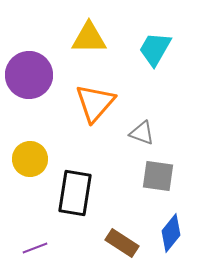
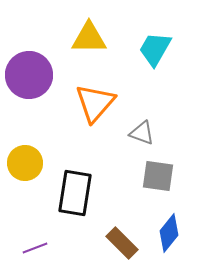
yellow circle: moved 5 px left, 4 px down
blue diamond: moved 2 px left
brown rectangle: rotated 12 degrees clockwise
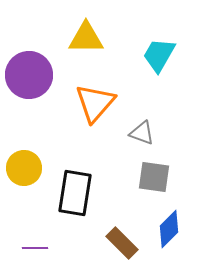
yellow triangle: moved 3 px left
cyan trapezoid: moved 4 px right, 6 px down
yellow circle: moved 1 px left, 5 px down
gray square: moved 4 px left, 1 px down
blue diamond: moved 4 px up; rotated 6 degrees clockwise
purple line: rotated 20 degrees clockwise
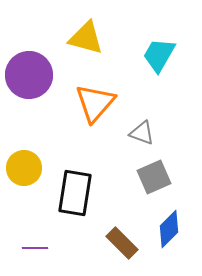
yellow triangle: rotated 15 degrees clockwise
gray square: rotated 32 degrees counterclockwise
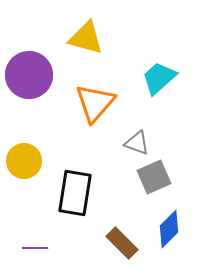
cyan trapezoid: moved 23 px down; rotated 18 degrees clockwise
gray triangle: moved 5 px left, 10 px down
yellow circle: moved 7 px up
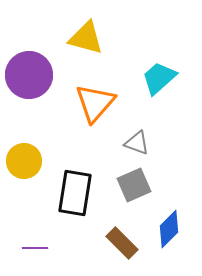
gray square: moved 20 px left, 8 px down
